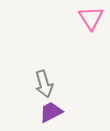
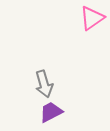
pink triangle: moved 1 px right; rotated 28 degrees clockwise
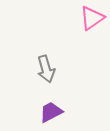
gray arrow: moved 2 px right, 15 px up
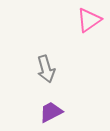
pink triangle: moved 3 px left, 2 px down
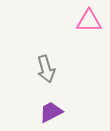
pink triangle: moved 1 px down; rotated 36 degrees clockwise
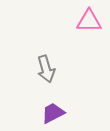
purple trapezoid: moved 2 px right, 1 px down
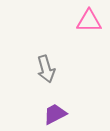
purple trapezoid: moved 2 px right, 1 px down
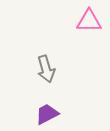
purple trapezoid: moved 8 px left
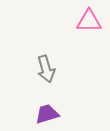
purple trapezoid: rotated 10 degrees clockwise
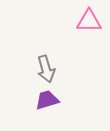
purple trapezoid: moved 14 px up
